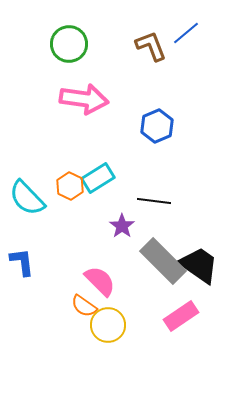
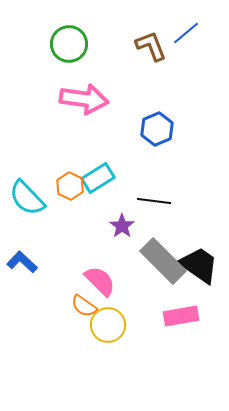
blue hexagon: moved 3 px down
blue L-shape: rotated 40 degrees counterclockwise
pink rectangle: rotated 24 degrees clockwise
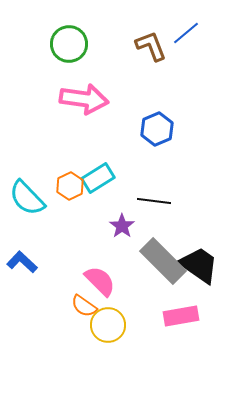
orange hexagon: rotated 8 degrees clockwise
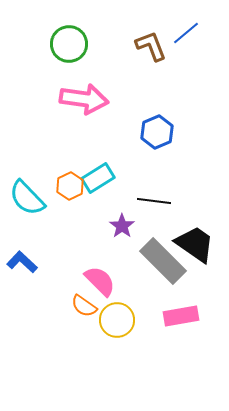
blue hexagon: moved 3 px down
black trapezoid: moved 4 px left, 21 px up
yellow circle: moved 9 px right, 5 px up
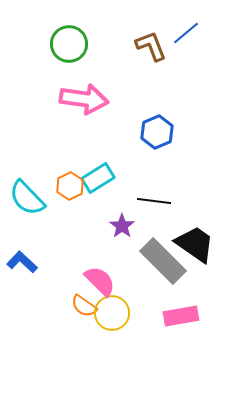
yellow circle: moved 5 px left, 7 px up
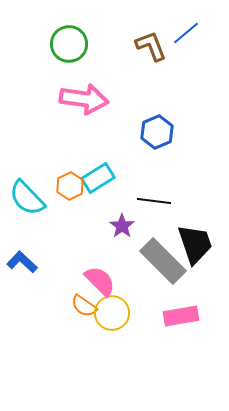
black trapezoid: rotated 36 degrees clockwise
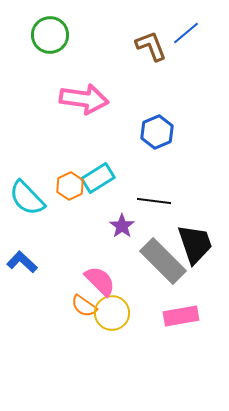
green circle: moved 19 px left, 9 px up
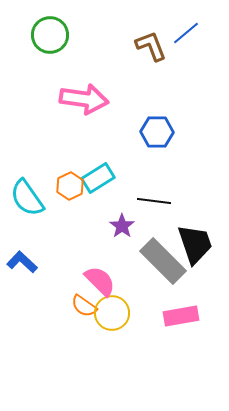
blue hexagon: rotated 24 degrees clockwise
cyan semicircle: rotated 9 degrees clockwise
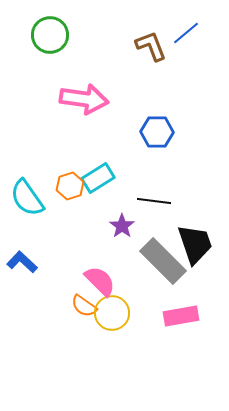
orange hexagon: rotated 8 degrees clockwise
